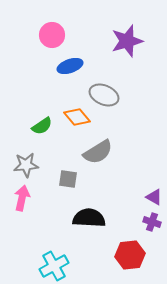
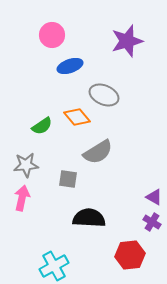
purple cross: rotated 12 degrees clockwise
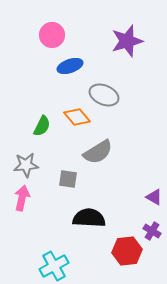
green semicircle: rotated 30 degrees counterclockwise
purple cross: moved 9 px down
red hexagon: moved 3 px left, 4 px up
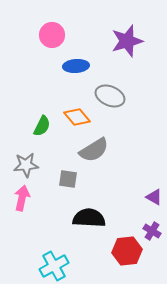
blue ellipse: moved 6 px right; rotated 15 degrees clockwise
gray ellipse: moved 6 px right, 1 px down
gray semicircle: moved 4 px left, 2 px up
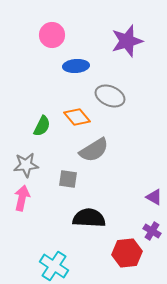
red hexagon: moved 2 px down
cyan cross: rotated 28 degrees counterclockwise
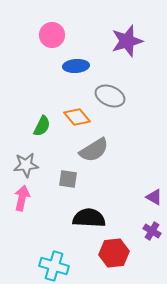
red hexagon: moved 13 px left
cyan cross: rotated 16 degrees counterclockwise
